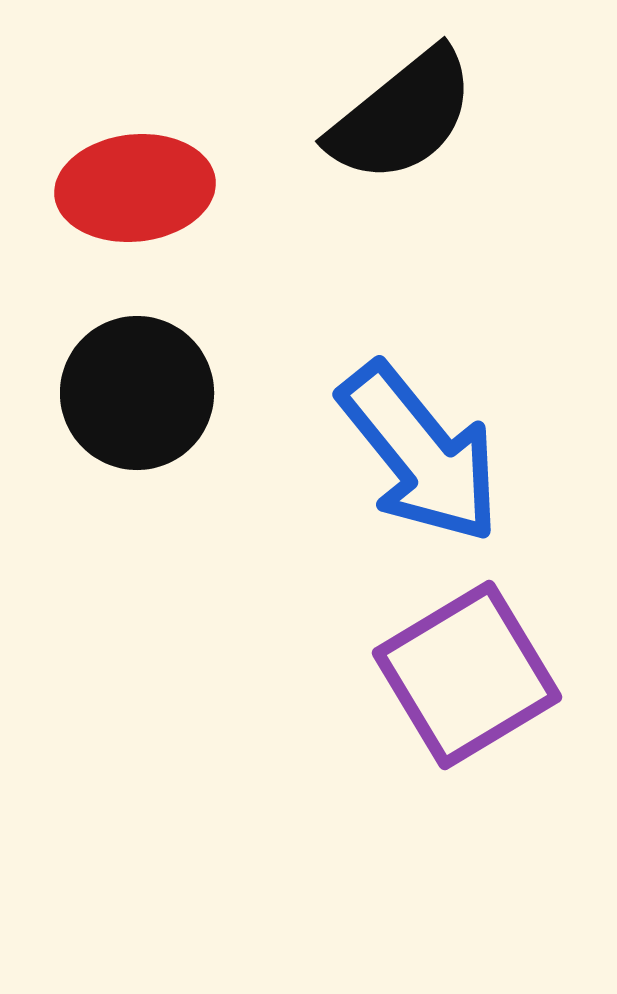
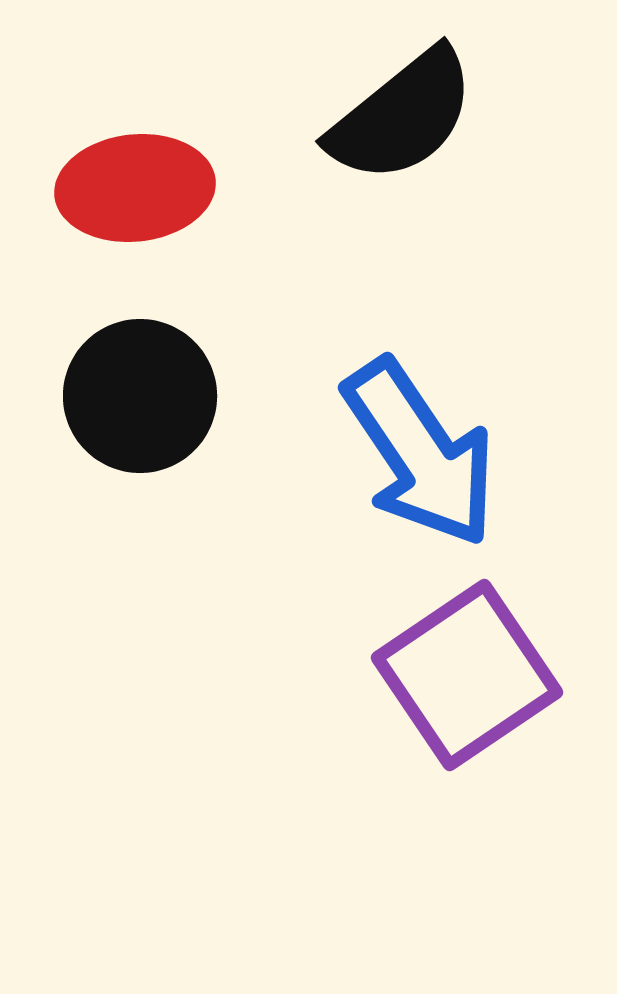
black circle: moved 3 px right, 3 px down
blue arrow: rotated 5 degrees clockwise
purple square: rotated 3 degrees counterclockwise
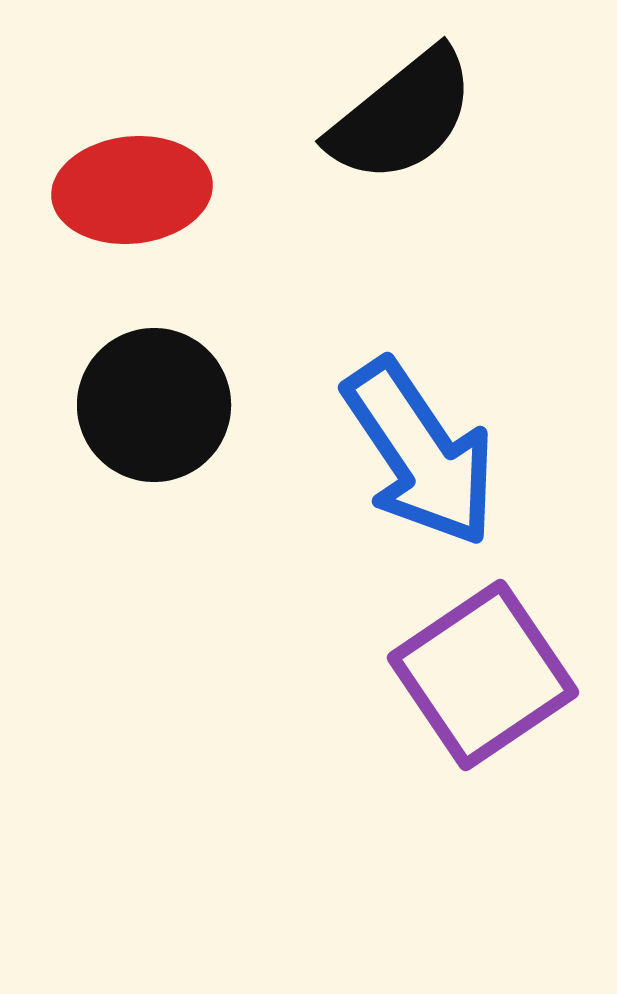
red ellipse: moved 3 px left, 2 px down
black circle: moved 14 px right, 9 px down
purple square: moved 16 px right
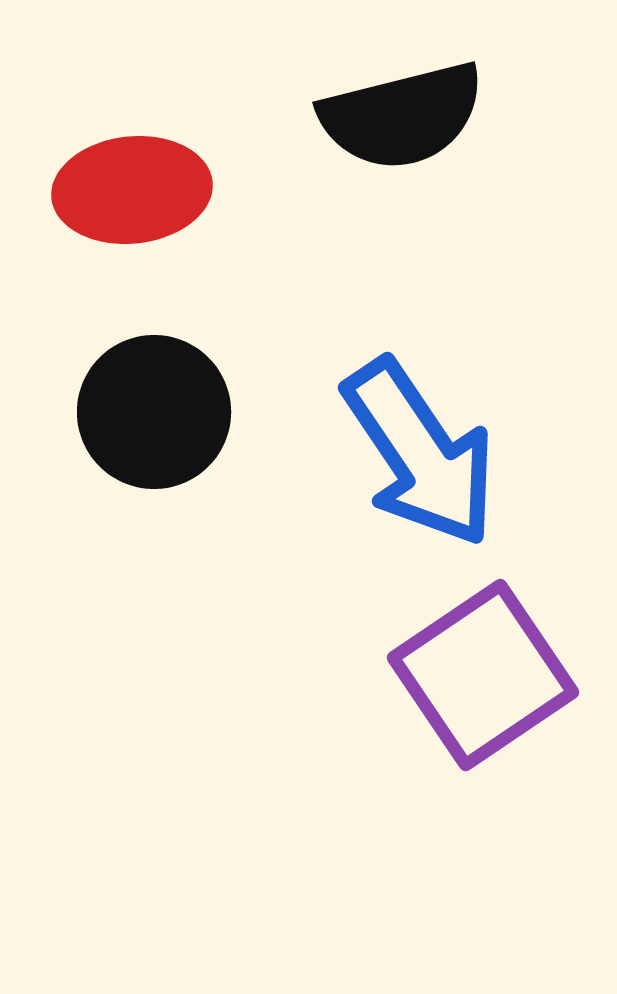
black semicircle: rotated 25 degrees clockwise
black circle: moved 7 px down
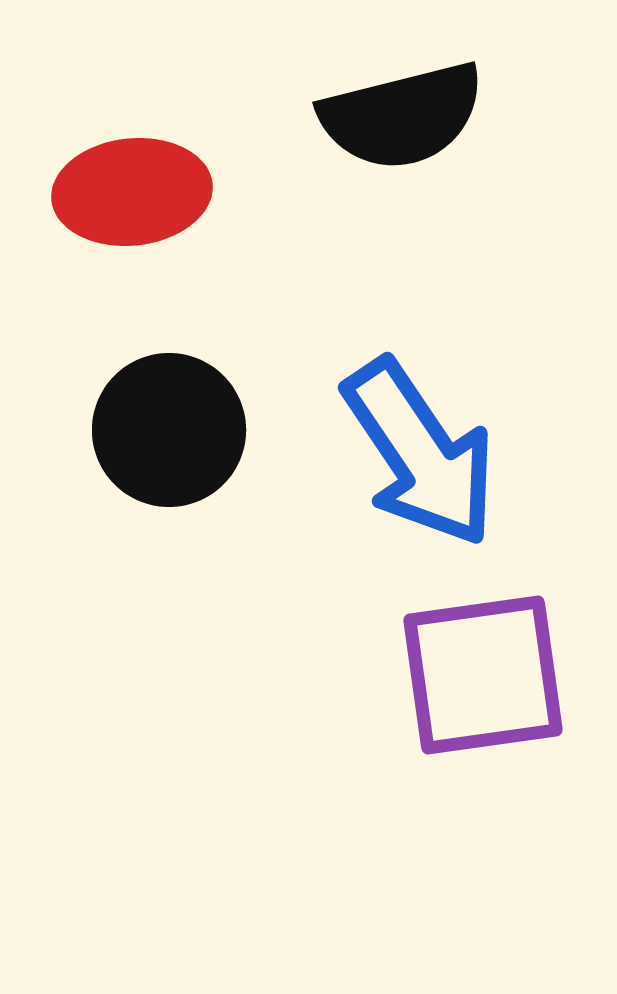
red ellipse: moved 2 px down
black circle: moved 15 px right, 18 px down
purple square: rotated 26 degrees clockwise
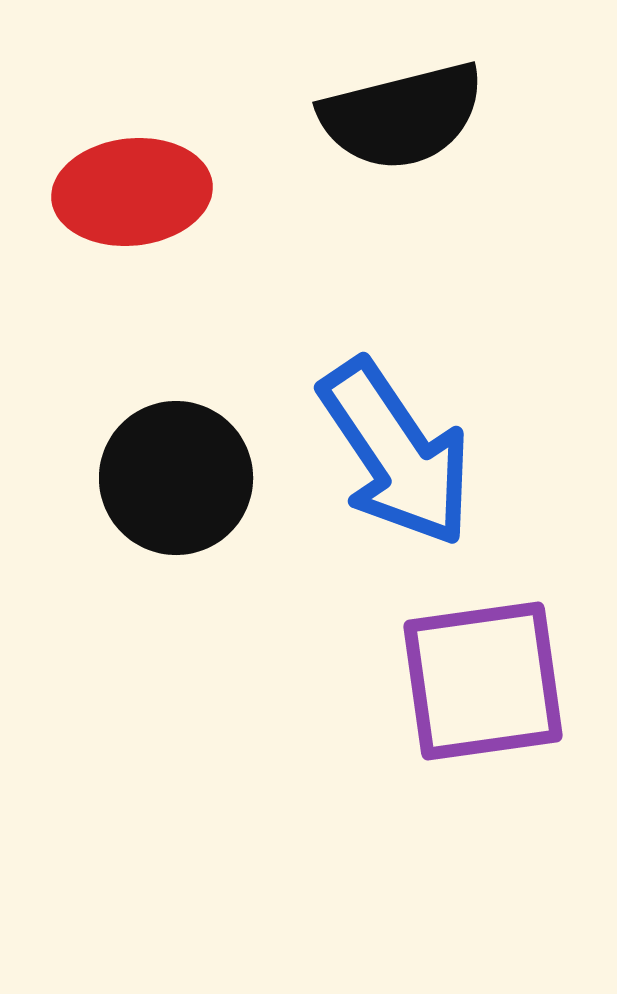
black circle: moved 7 px right, 48 px down
blue arrow: moved 24 px left
purple square: moved 6 px down
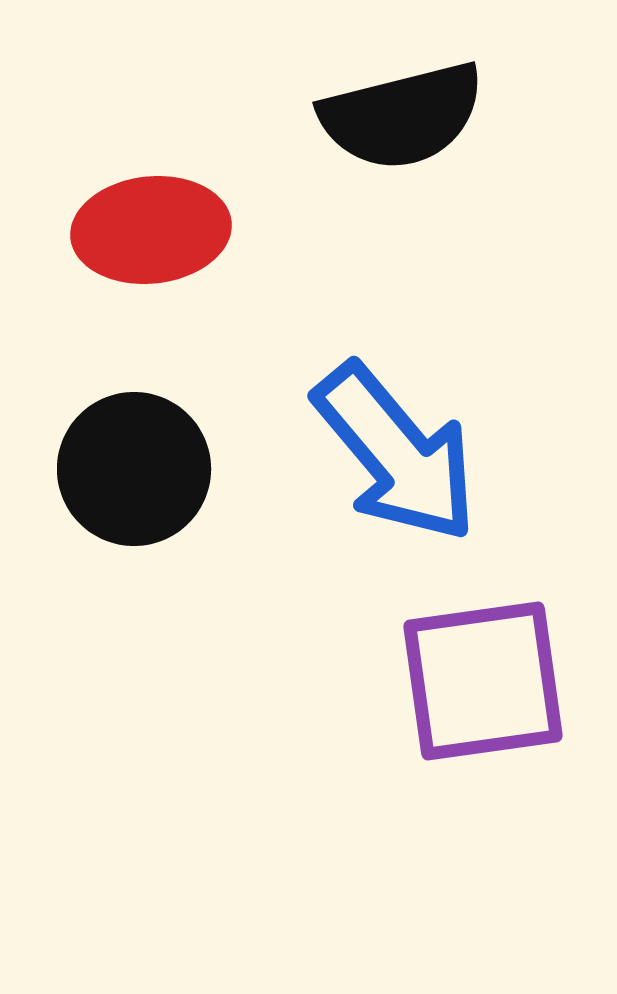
red ellipse: moved 19 px right, 38 px down
blue arrow: rotated 6 degrees counterclockwise
black circle: moved 42 px left, 9 px up
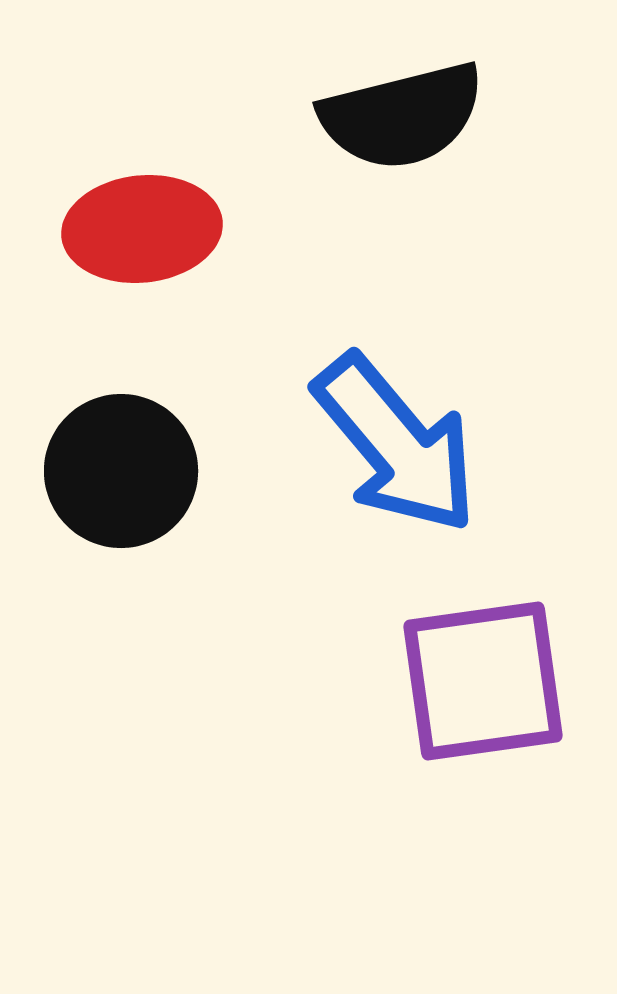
red ellipse: moved 9 px left, 1 px up
blue arrow: moved 9 px up
black circle: moved 13 px left, 2 px down
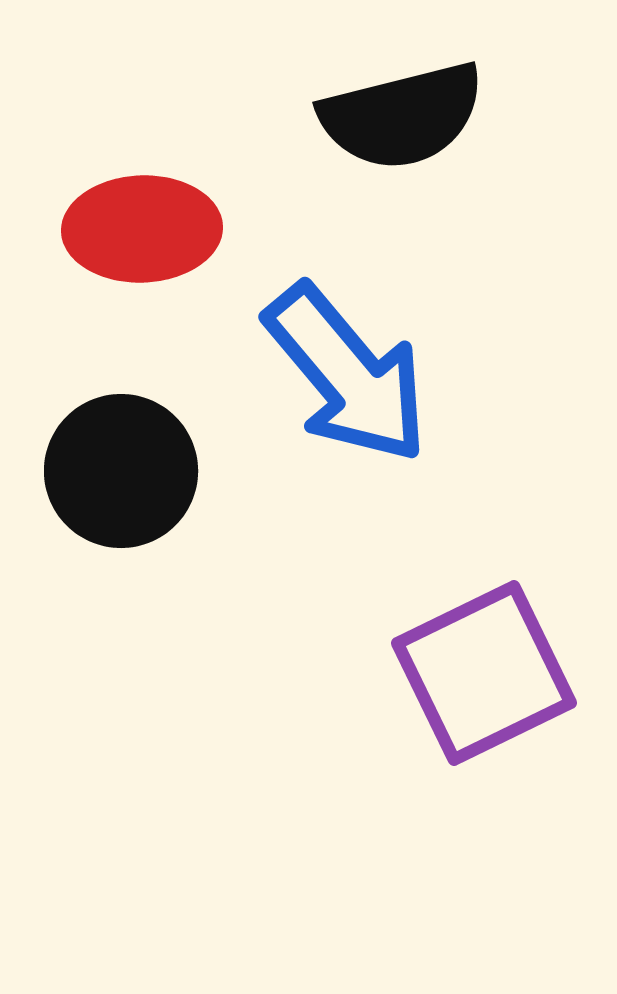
red ellipse: rotated 4 degrees clockwise
blue arrow: moved 49 px left, 70 px up
purple square: moved 1 px right, 8 px up; rotated 18 degrees counterclockwise
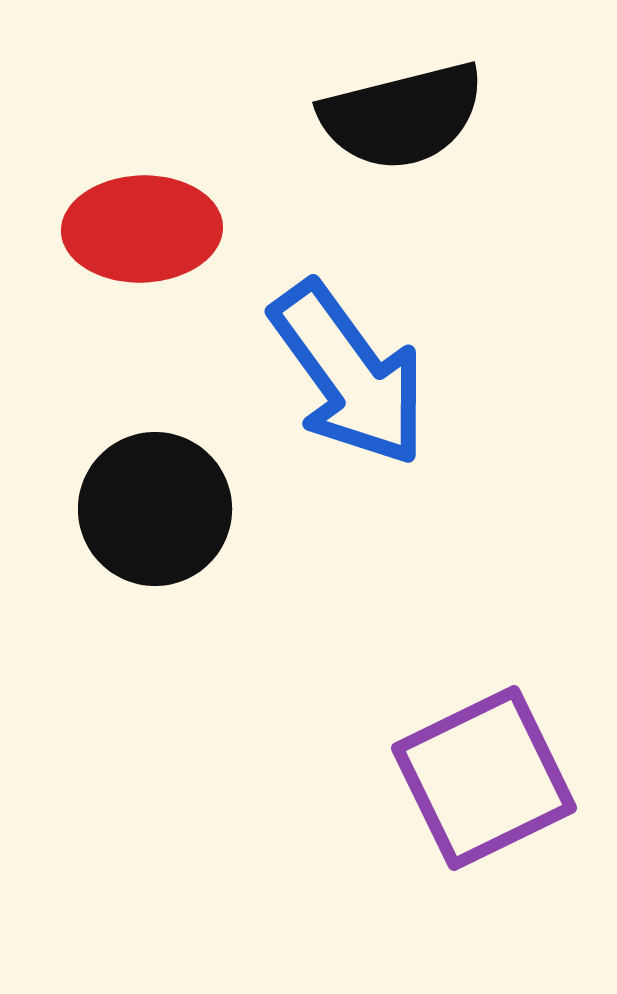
blue arrow: moved 2 px right; rotated 4 degrees clockwise
black circle: moved 34 px right, 38 px down
purple square: moved 105 px down
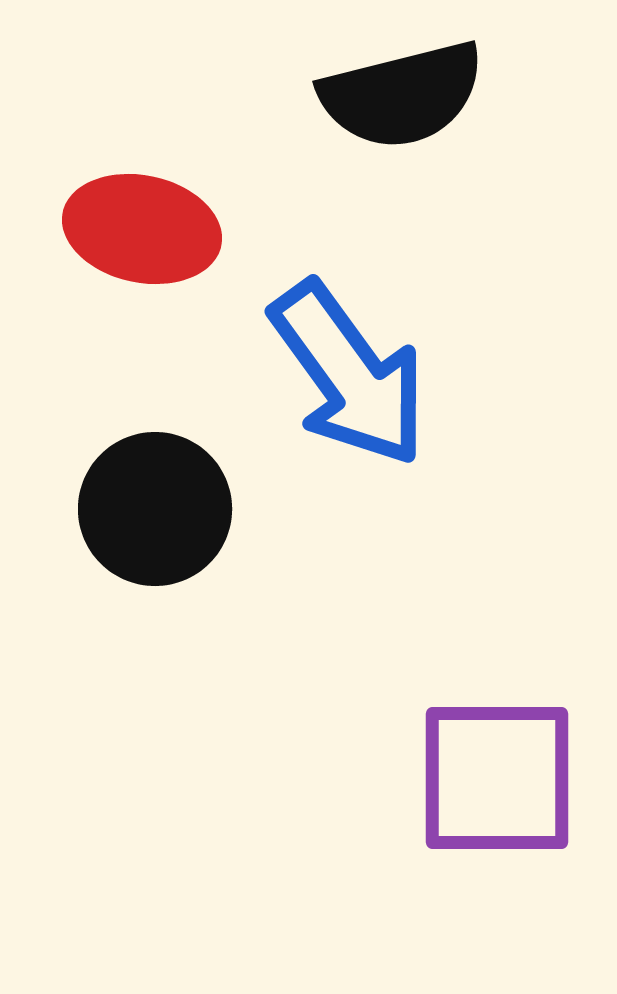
black semicircle: moved 21 px up
red ellipse: rotated 14 degrees clockwise
purple square: moved 13 px right; rotated 26 degrees clockwise
